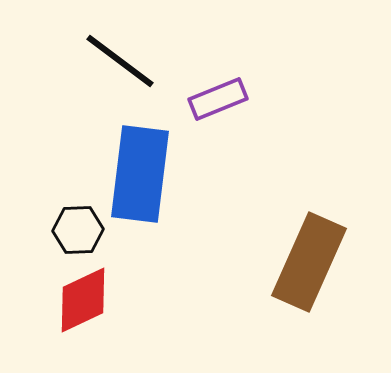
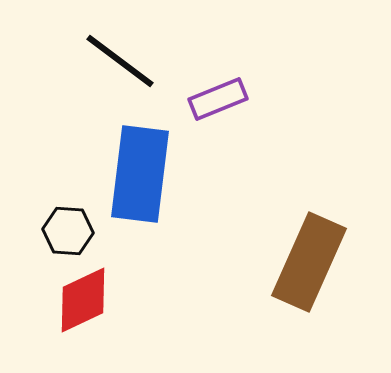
black hexagon: moved 10 px left, 1 px down; rotated 6 degrees clockwise
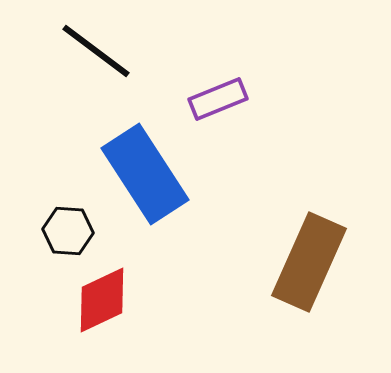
black line: moved 24 px left, 10 px up
blue rectangle: moved 5 px right; rotated 40 degrees counterclockwise
red diamond: moved 19 px right
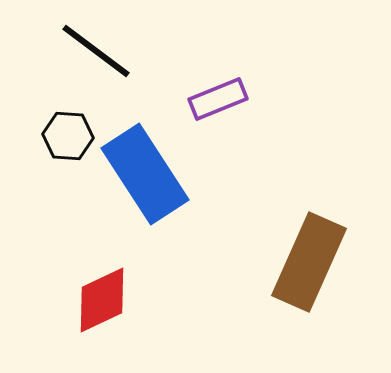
black hexagon: moved 95 px up
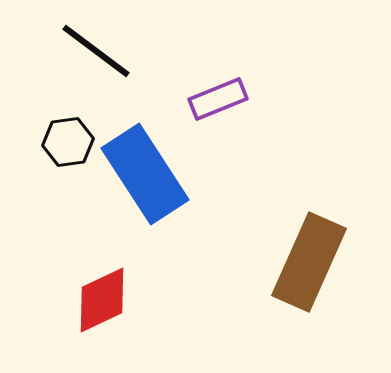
black hexagon: moved 6 px down; rotated 12 degrees counterclockwise
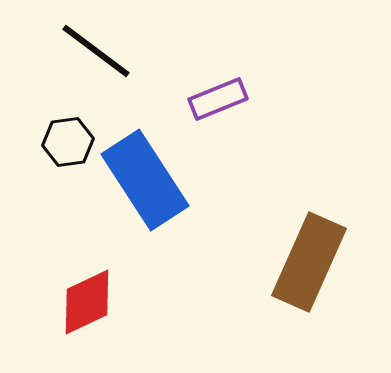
blue rectangle: moved 6 px down
red diamond: moved 15 px left, 2 px down
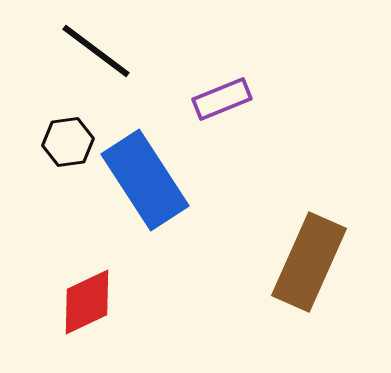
purple rectangle: moved 4 px right
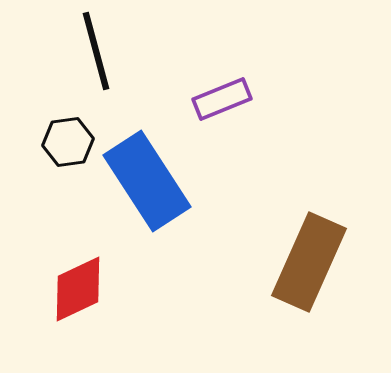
black line: rotated 38 degrees clockwise
blue rectangle: moved 2 px right, 1 px down
red diamond: moved 9 px left, 13 px up
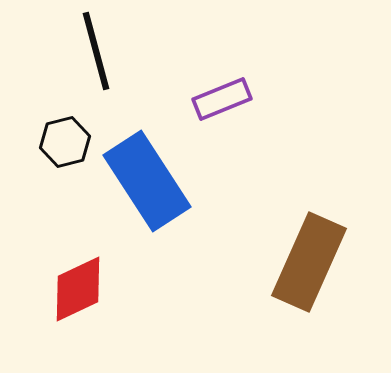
black hexagon: moved 3 px left; rotated 6 degrees counterclockwise
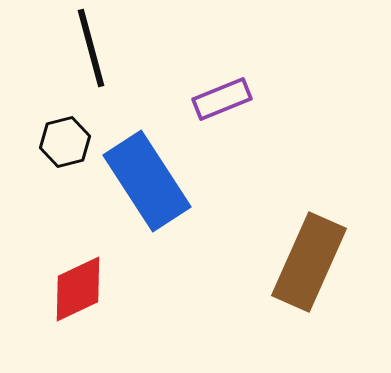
black line: moved 5 px left, 3 px up
